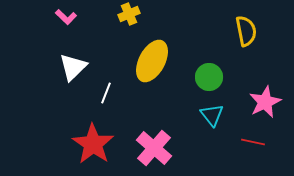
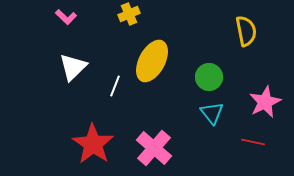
white line: moved 9 px right, 7 px up
cyan triangle: moved 2 px up
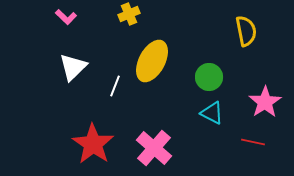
pink star: rotated 8 degrees counterclockwise
cyan triangle: rotated 25 degrees counterclockwise
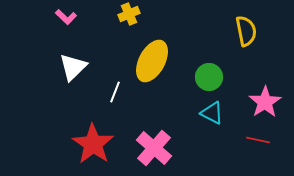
white line: moved 6 px down
red line: moved 5 px right, 2 px up
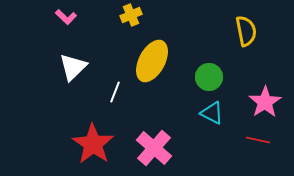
yellow cross: moved 2 px right, 1 px down
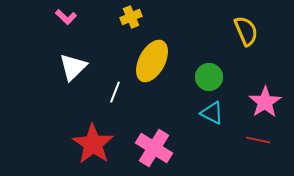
yellow cross: moved 2 px down
yellow semicircle: rotated 12 degrees counterclockwise
pink cross: rotated 9 degrees counterclockwise
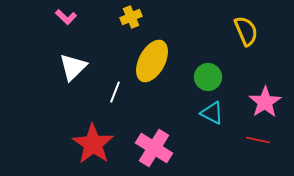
green circle: moved 1 px left
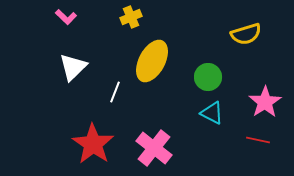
yellow semicircle: moved 3 px down; rotated 96 degrees clockwise
pink cross: rotated 6 degrees clockwise
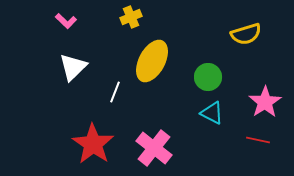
pink L-shape: moved 4 px down
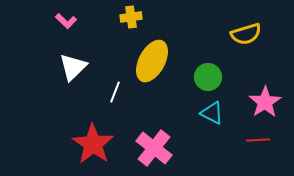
yellow cross: rotated 15 degrees clockwise
red line: rotated 15 degrees counterclockwise
